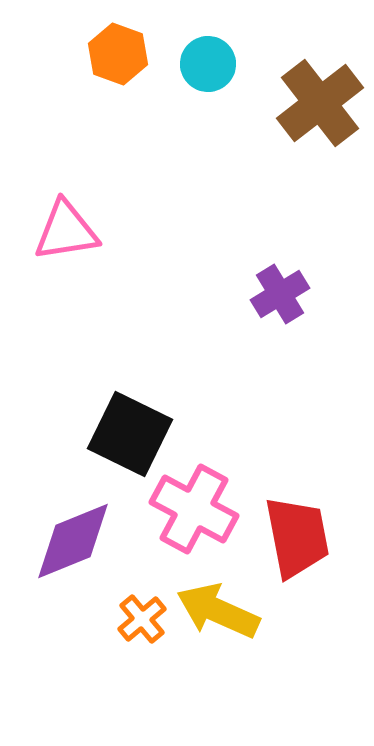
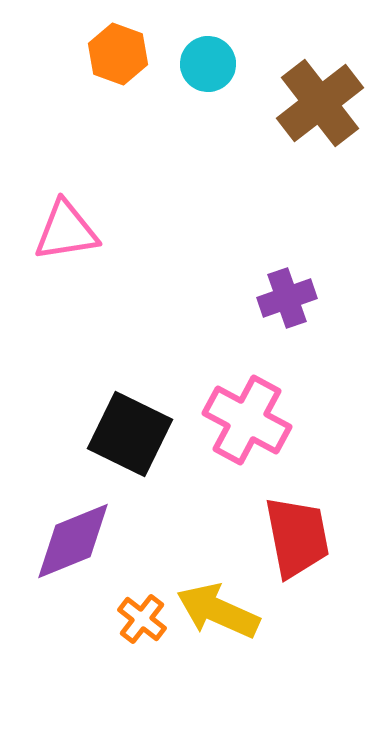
purple cross: moved 7 px right, 4 px down; rotated 12 degrees clockwise
pink cross: moved 53 px right, 89 px up
orange cross: rotated 12 degrees counterclockwise
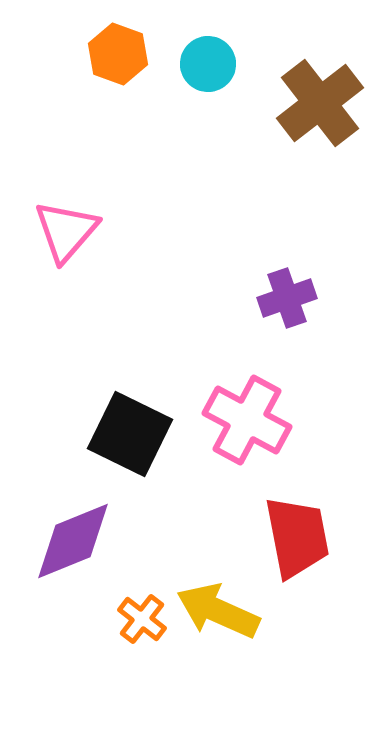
pink triangle: rotated 40 degrees counterclockwise
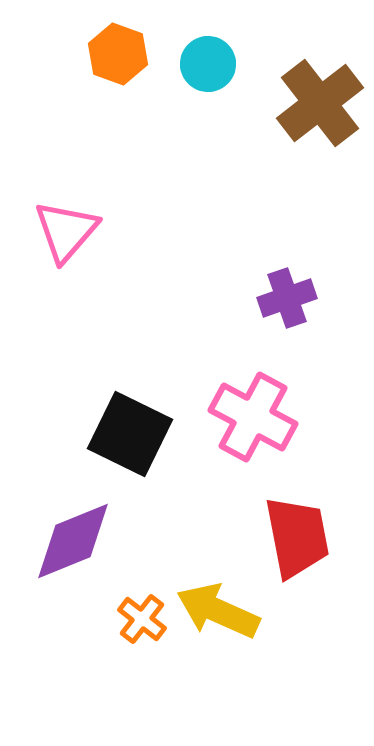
pink cross: moved 6 px right, 3 px up
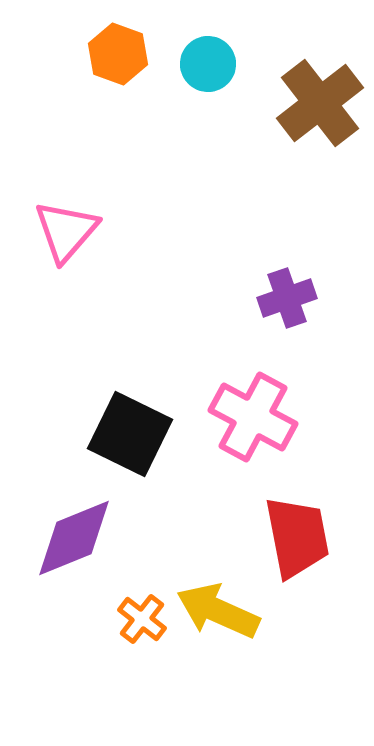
purple diamond: moved 1 px right, 3 px up
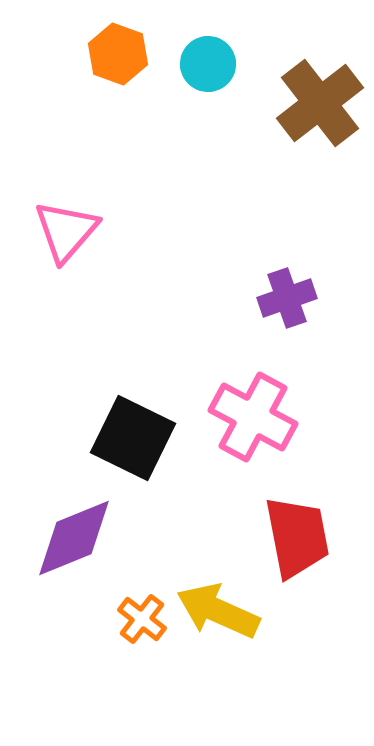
black square: moved 3 px right, 4 px down
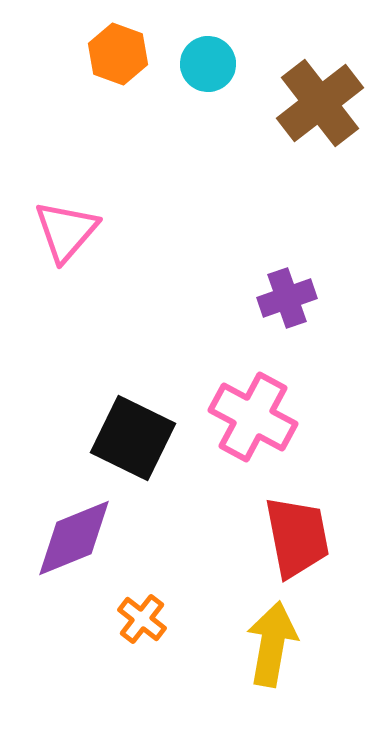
yellow arrow: moved 54 px right, 33 px down; rotated 76 degrees clockwise
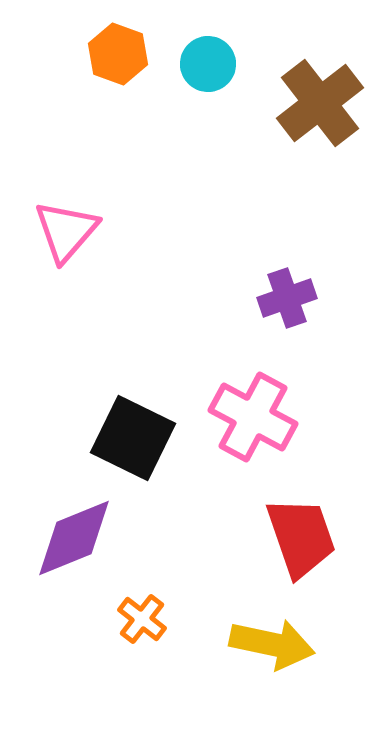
red trapezoid: moved 4 px right; rotated 8 degrees counterclockwise
yellow arrow: rotated 92 degrees clockwise
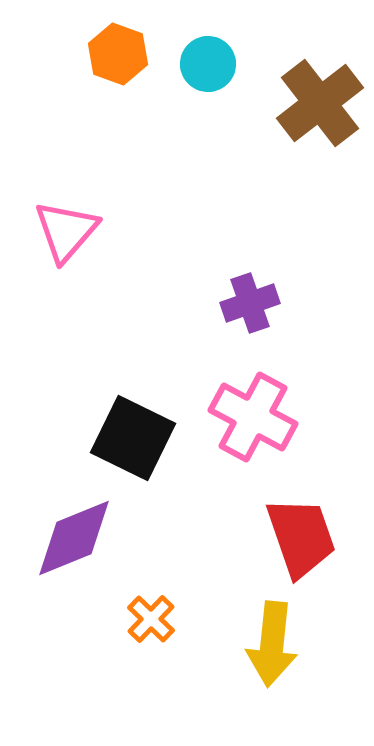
purple cross: moved 37 px left, 5 px down
orange cross: moved 9 px right; rotated 6 degrees clockwise
yellow arrow: rotated 84 degrees clockwise
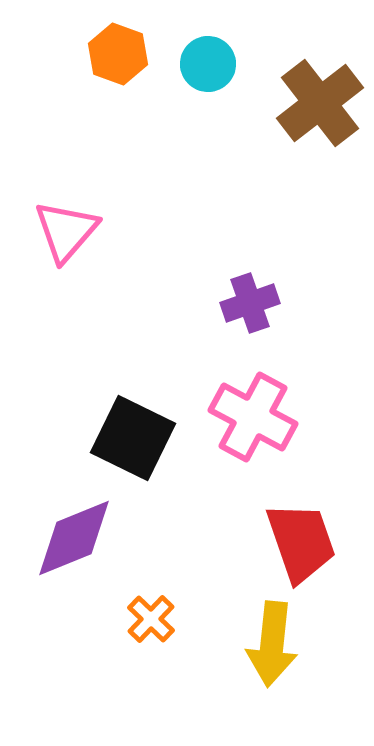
red trapezoid: moved 5 px down
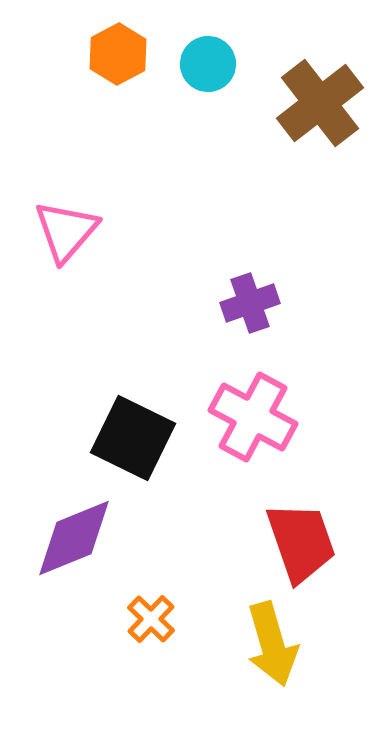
orange hexagon: rotated 12 degrees clockwise
yellow arrow: rotated 22 degrees counterclockwise
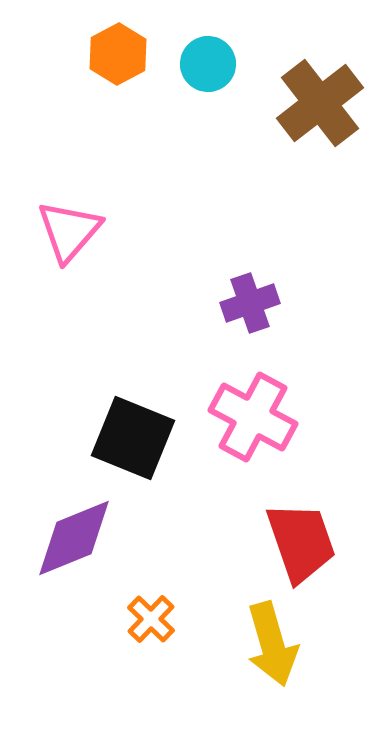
pink triangle: moved 3 px right
black square: rotated 4 degrees counterclockwise
